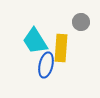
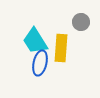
blue ellipse: moved 6 px left, 2 px up
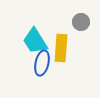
blue ellipse: moved 2 px right
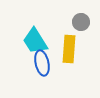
yellow rectangle: moved 8 px right, 1 px down
blue ellipse: rotated 25 degrees counterclockwise
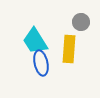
blue ellipse: moved 1 px left
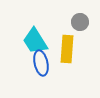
gray circle: moved 1 px left
yellow rectangle: moved 2 px left
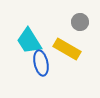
cyan trapezoid: moved 6 px left
yellow rectangle: rotated 64 degrees counterclockwise
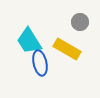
blue ellipse: moved 1 px left
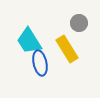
gray circle: moved 1 px left, 1 px down
yellow rectangle: rotated 28 degrees clockwise
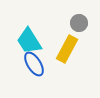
yellow rectangle: rotated 60 degrees clockwise
blue ellipse: moved 6 px left, 1 px down; rotated 20 degrees counterclockwise
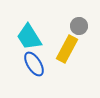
gray circle: moved 3 px down
cyan trapezoid: moved 4 px up
